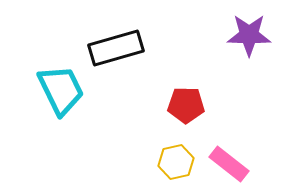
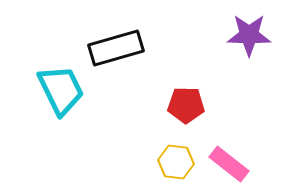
yellow hexagon: rotated 20 degrees clockwise
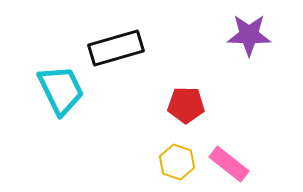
yellow hexagon: moved 1 px right; rotated 12 degrees clockwise
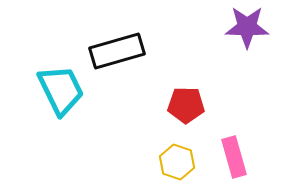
purple star: moved 2 px left, 8 px up
black rectangle: moved 1 px right, 3 px down
pink rectangle: moved 5 px right, 7 px up; rotated 36 degrees clockwise
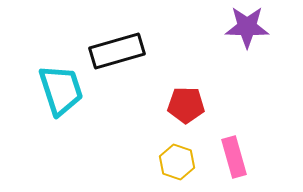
cyan trapezoid: rotated 8 degrees clockwise
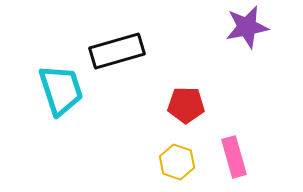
purple star: rotated 12 degrees counterclockwise
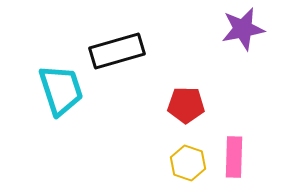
purple star: moved 4 px left, 2 px down
pink rectangle: rotated 18 degrees clockwise
yellow hexagon: moved 11 px right, 1 px down
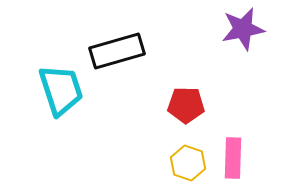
pink rectangle: moved 1 px left, 1 px down
